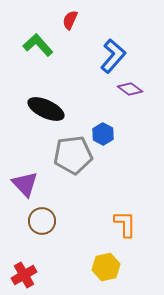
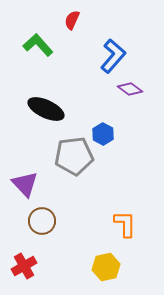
red semicircle: moved 2 px right
gray pentagon: moved 1 px right, 1 px down
red cross: moved 9 px up
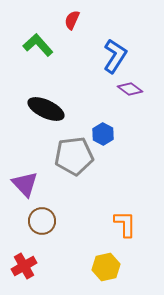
blue L-shape: moved 2 px right; rotated 8 degrees counterclockwise
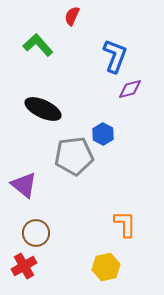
red semicircle: moved 4 px up
blue L-shape: rotated 12 degrees counterclockwise
purple diamond: rotated 50 degrees counterclockwise
black ellipse: moved 3 px left
purple triangle: moved 1 px left, 1 px down; rotated 8 degrees counterclockwise
brown circle: moved 6 px left, 12 px down
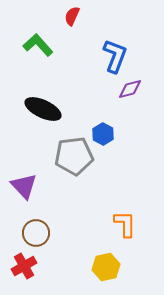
purple triangle: moved 1 px down; rotated 8 degrees clockwise
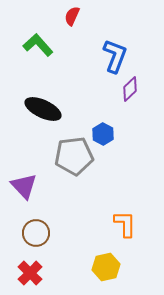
purple diamond: rotated 30 degrees counterclockwise
red cross: moved 6 px right, 7 px down; rotated 15 degrees counterclockwise
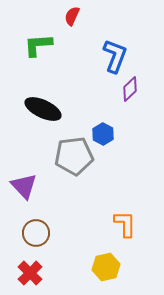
green L-shape: rotated 52 degrees counterclockwise
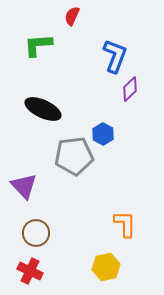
red cross: moved 2 px up; rotated 20 degrees counterclockwise
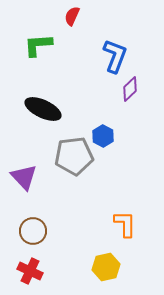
blue hexagon: moved 2 px down
purple triangle: moved 9 px up
brown circle: moved 3 px left, 2 px up
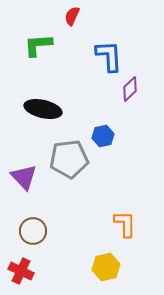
blue L-shape: moved 6 px left; rotated 24 degrees counterclockwise
black ellipse: rotated 12 degrees counterclockwise
blue hexagon: rotated 20 degrees clockwise
gray pentagon: moved 5 px left, 3 px down
red cross: moved 9 px left
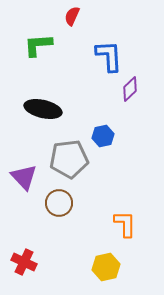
brown circle: moved 26 px right, 28 px up
red cross: moved 3 px right, 9 px up
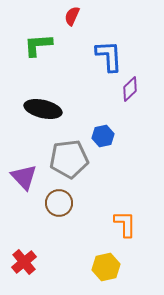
red cross: rotated 25 degrees clockwise
